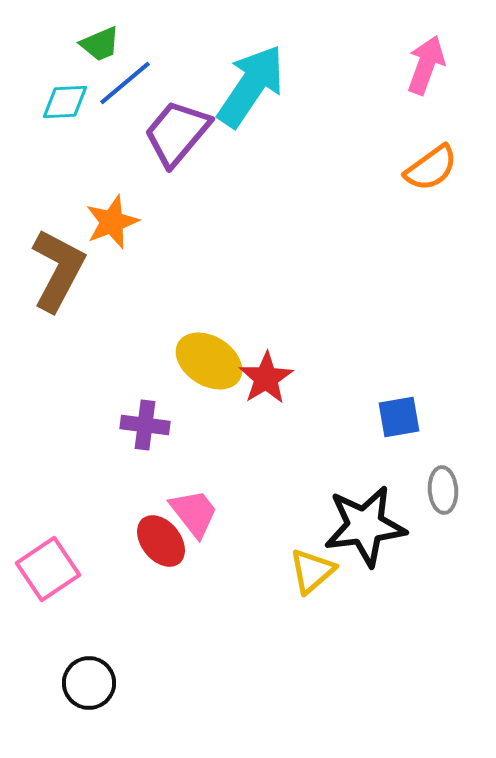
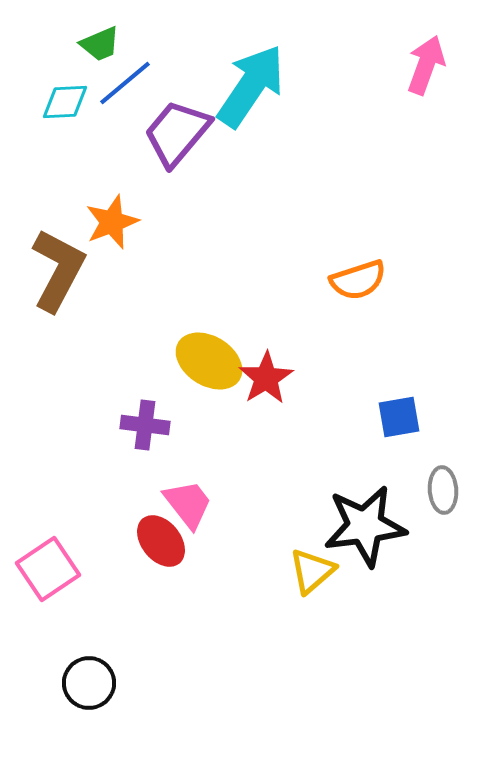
orange semicircle: moved 73 px left, 112 px down; rotated 18 degrees clockwise
pink trapezoid: moved 6 px left, 9 px up
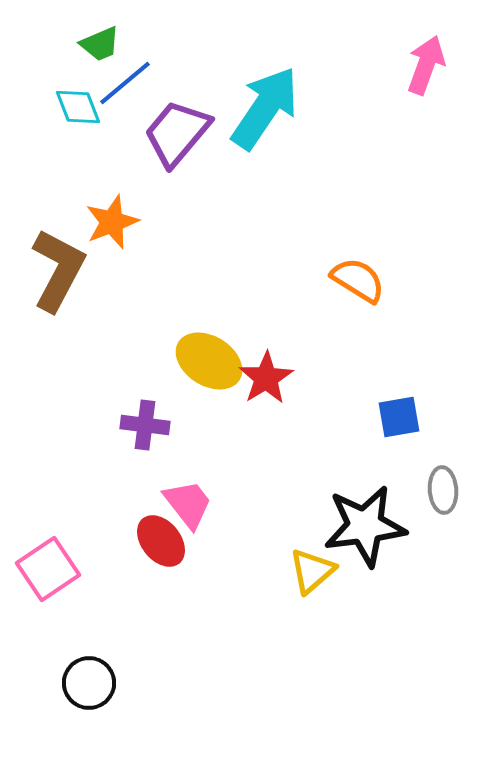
cyan arrow: moved 14 px right, 22 px down
cyan diamond: moved 13 px right, 5 px down; rotated 72 degrees clockwise
orange semicircle: rotated 130 degrees counterclockwise
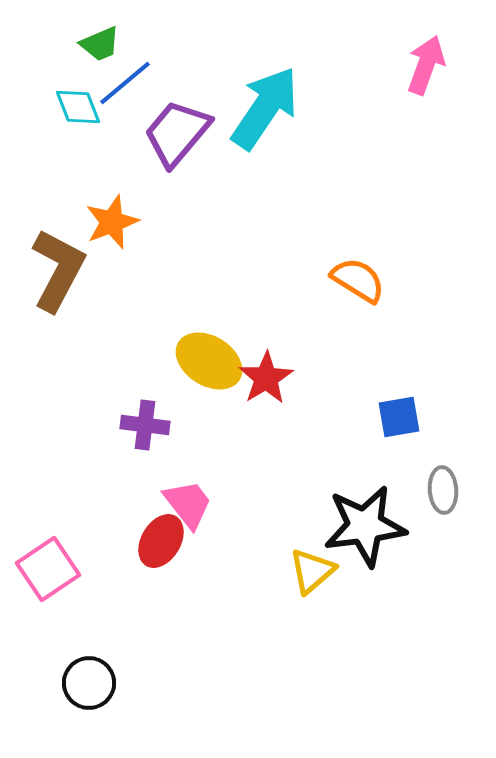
red ellipse: rotated 70 degrees clockwise
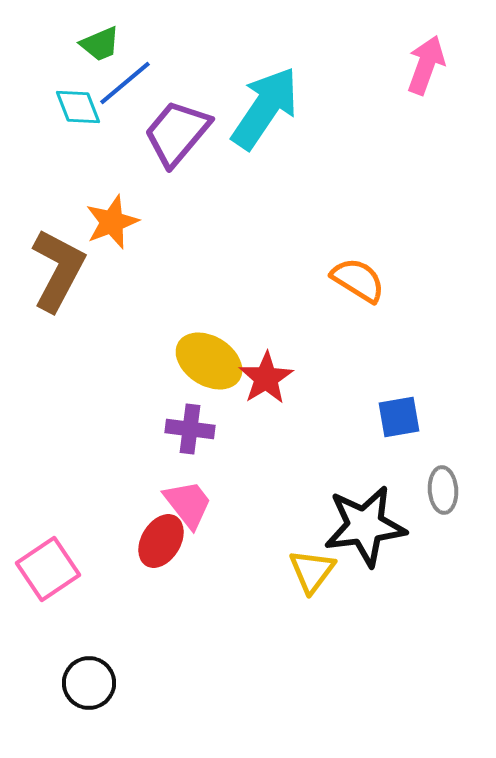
purple cross: moved 45 px right, 4 px down
yellow triangle: rotated 12 degrees counterclockwise
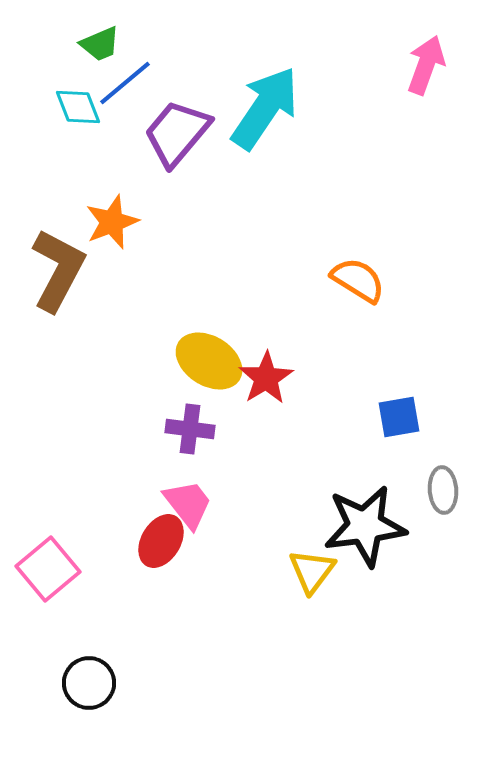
pink square: rotated 6 degrees counterclockwise
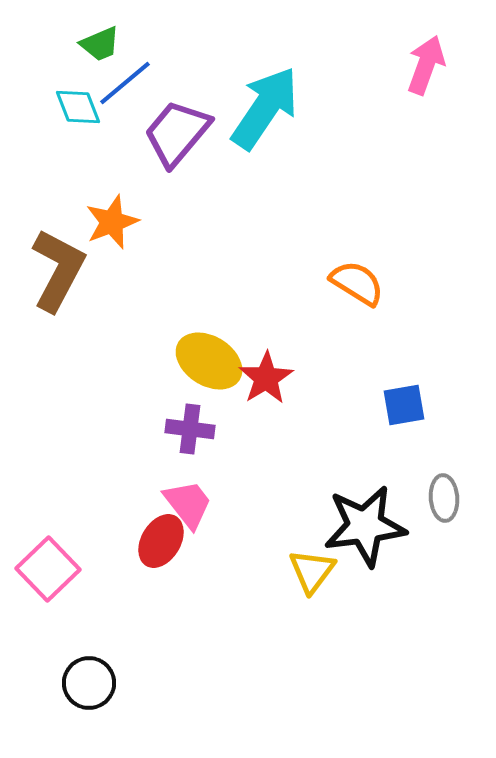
orange semicircle: moved 1 px left, 3 px down
blue square: moved 5 px right, 12 px up
gray ellipse: moved 1 px right, 8 px down
pink square: rotated 4 degrees counterclockwise
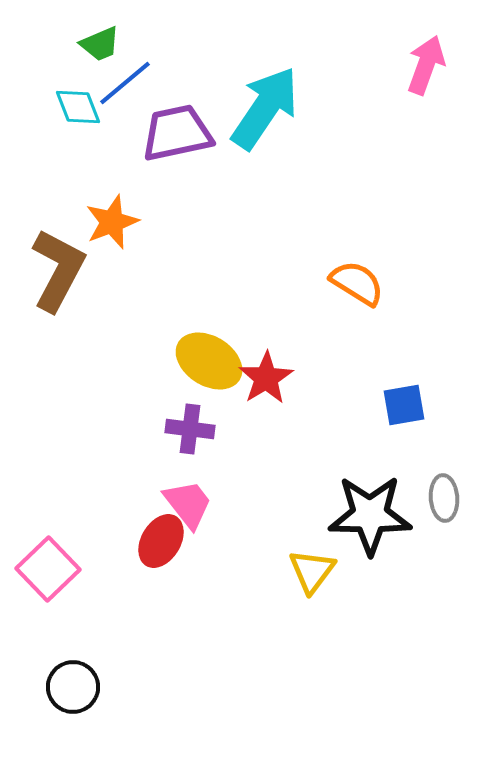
purple trapezoid: rotated 38 degrees clockwise
black star: moved 5 px right, 11 px up; rotated 8 degrees clockwise
black circle: moved 16 px left, 4 px down
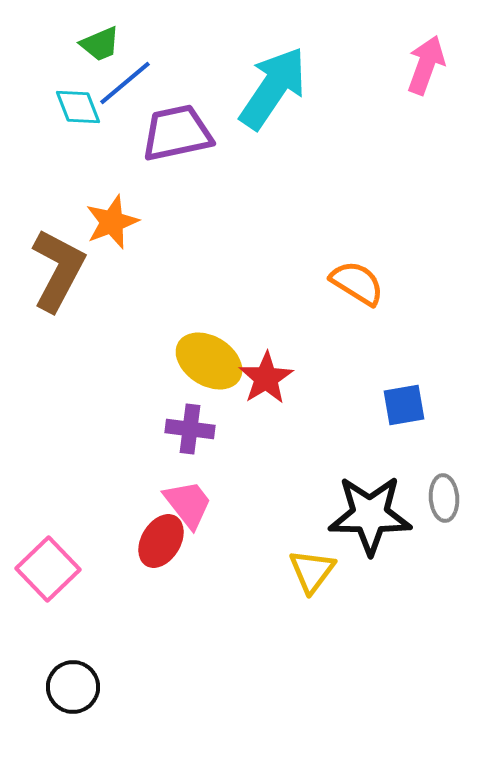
cyan arrow: moved 8 px right, 20 px up
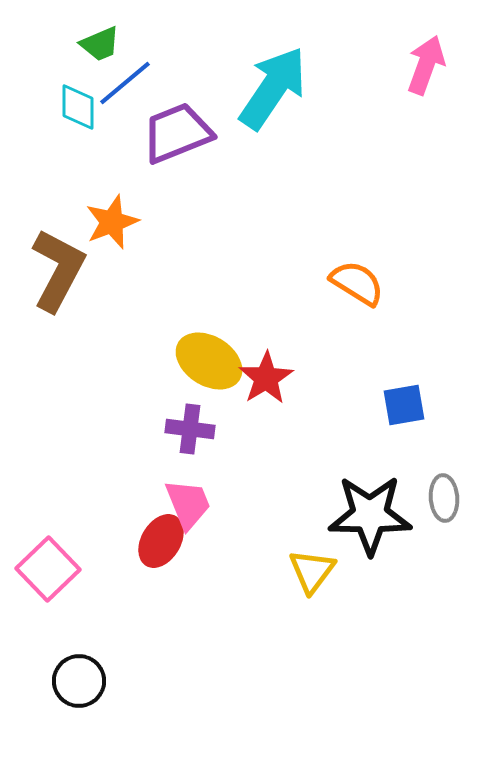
cyan diamond: rotated 21 degrees clockwise
purple trapezoid: rotated 10 degrees counterclockwise
pink trapezoid: rotated 16 degrees clockwise
black circle: moved 6 px right, 6 px up
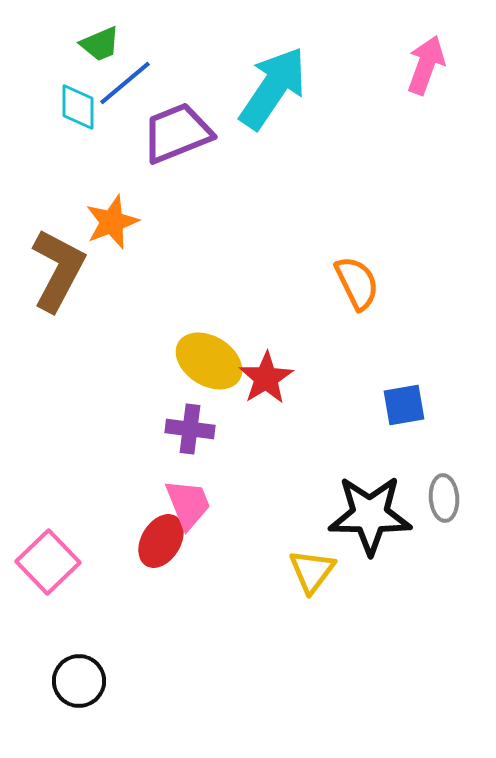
orange semicircle: rotated 32 degrees clockwise
pink square: moved 7 px up
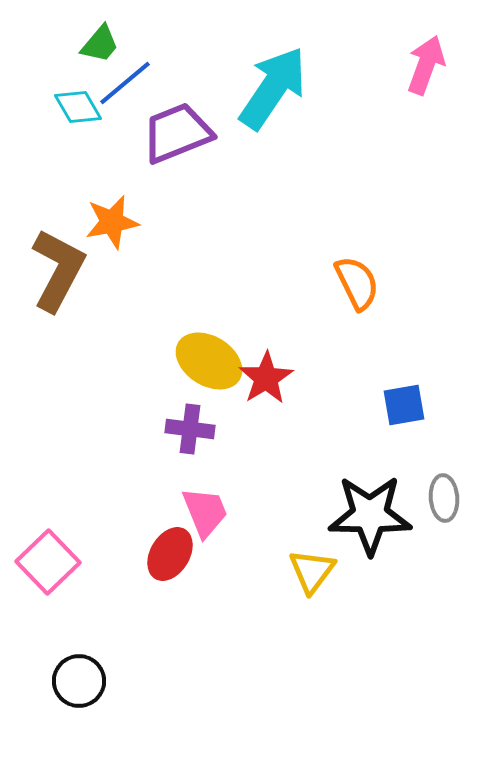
green trapezoid: rotated 27 degrees counterclockwise
cyan diamond: rotated 30 degrees counterclockwise
orange star: rotated 10 degrees clockwise
pink trapezoid: moved 17 px right, 8 px down
red ellipse: moved 9 px right, 13 px down
